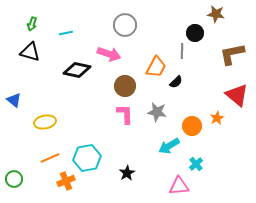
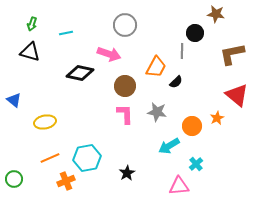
black diamond: moved 3 px right, 3 px down
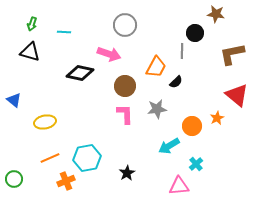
cyan line: moved 2 px left, 1 px up; rotated 16 degrees clockwise
gray star: moved 3 px up; rotated 18 degrees counterclockwise
